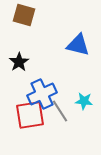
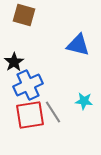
black star: moved 5 px left
blue cross: moved 14 px left, 9 px up
gray line: moved 7 px left, 1 px down
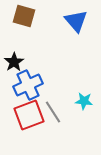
brown square: moved 1 px down
blue triangle: moved 2 px left, 24 px up; rotated 35 degrees clockwise
red square: moved 1 px left; rotated 12 degrees counterclockwise
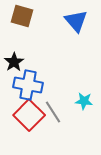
brown square: moved 2 px left
blue cross: rotated 36 degrees clockwise
red square: rotated 24 degrees counterclockwise
